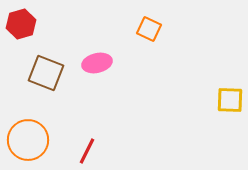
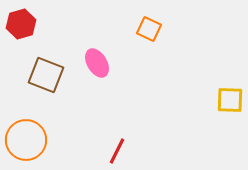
pink ellipse: rotated 72 degrees clockwise
brown square: moved 2 px down
orange circle: moved 2 px left
red line: moved 30 px right
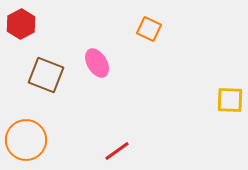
red hexagon: rotated 12 degrees counterclockwise
red line: rotated 28 degrees clockwise
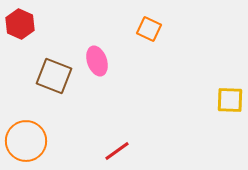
red hexagon: moved 1 px left; rotated 8 degrees counterclockwise
pink ellipse: moved 2 px up; rotated 12 degrees clockwise
brown square: moved 8 px right, 1 px down
orange circle: moved 1 px down
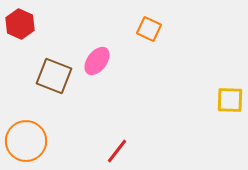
pink ellipse: rotated 56 degrees clockwise
red line: rotated 16 degrees counterclockwise
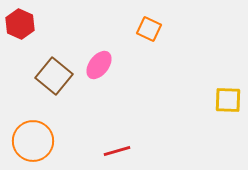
pink ellipse: moved 2 px right, 4 px down
brown square: rotated 18 degrees clockwise
yellow square: moved 2 px left
orange circle: moved 7 px right
red line: rotated 36 degrees clockwise
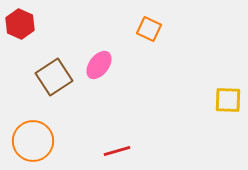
brown square: moved 1 px down; rotated 18 degrees clockwise
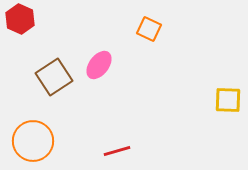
red hexagon: moved 5 px up
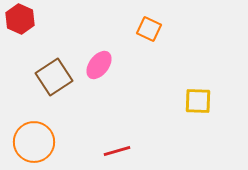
yellow square: moved 30 px left, 1 px down
orange circle: moved 1 px right, 1 px down
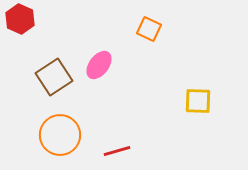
orange circle: moved 26 px right, 7 px up
